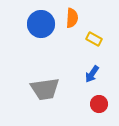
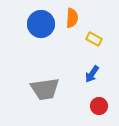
red circle: moved 2 px down
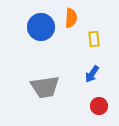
orange semicircle: moved 1 px left
blue circle: moved 3 px down
yellow rectangle: rotated 56 degrees clockwise
gray trapezoid: moved 2 px up
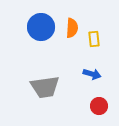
orange semicircle: moved 1 px right, 10 px down
blue arrow: rotated 108 degrees counterclockwise
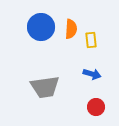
orange semicircle: moved 1 px left, 1 px down
yellow rectangle: moved 3 px left, 1 px down
red circle: moved 3 px left, 1 px down
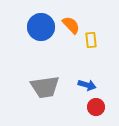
orange semicircle: moved 4 px up; rotated 48 degrees counterclockwise
blue arrow: moved 5 px left, 11 px down
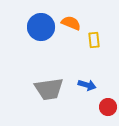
orange semicircle: moved 2 px up; rotated 24 degrees counterclockwise
yellow rectangle: moved 3 px right
gray trapezoid: moved 4 px right, 2 px down
red circle: moved 12 px right
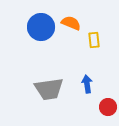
blue arrow: moved 1 px up; rotated 114 degrees counterclockwise
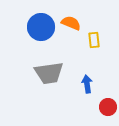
gray trapezoid: moved 16 px up
